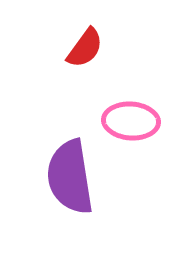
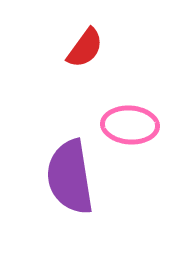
pink ellipse: moved 1 px left, 4 px down
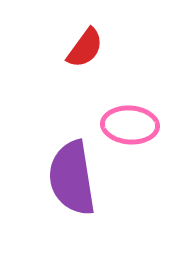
purple semicircle: moved 2 px right, 1 px down
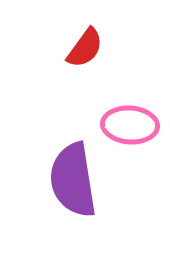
purple semicircle: moved 1 px right, 2 px down
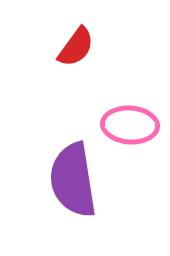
red semicircle: moved 9 px left, 1 px up
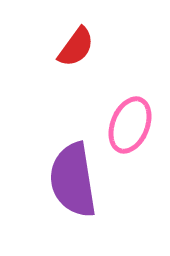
pink ellipse: rotated 72 degrees counterclockwise
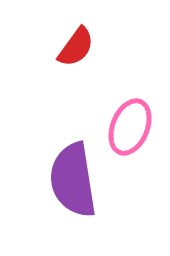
pink ellipse: moved 2 px down
